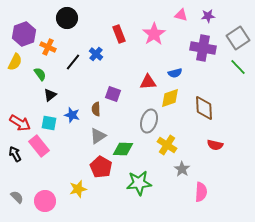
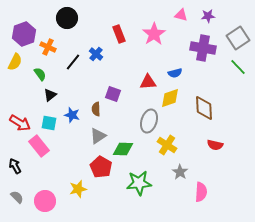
black arrow: moved 12 px down
gray star: moved 2 px left, 3 px down
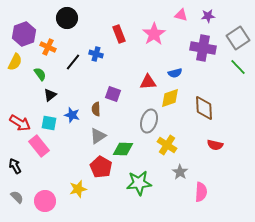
blue cross: rotated 24 degrees counterclockwise
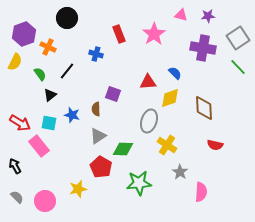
black line: moved 6 px left, 9 px down
blue semicircle: rotated 120 degrees counterclockwise
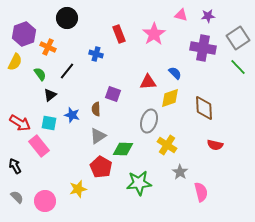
pink semicircle: rotated 18 degrees counterclockwise
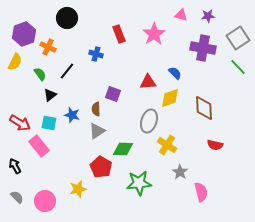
gray triangle: moved 1 px left, 5 px up
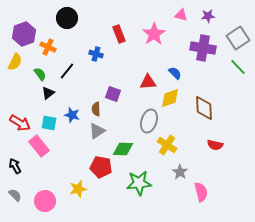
black triangle: moved 2 px left, 2 px up
red pentagon: rotated 20 degrees counterclockwise
gray semicircle: moved 2 px left, 2 px up
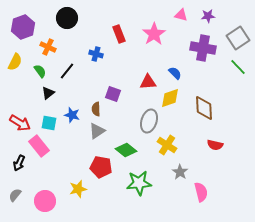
purple hexagon: moved 1 px left, 7 px up
green semicircle: moved 3 px up
green diamond: moved 3 px right, 1 px down; rotated 35 degrees clockwise
black arrow: moved 4 px right, 3 px up; rotated 126 degrees counterclockwise
gray semicircle: rotated 96 degrees counterclockwise
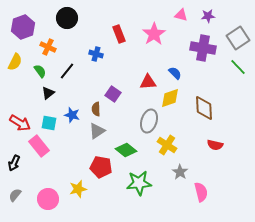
purple square: rotated 14 degrees clockwise
black arrow: moved 5 px left
pink circle: moved 3 px right, 2 px up
